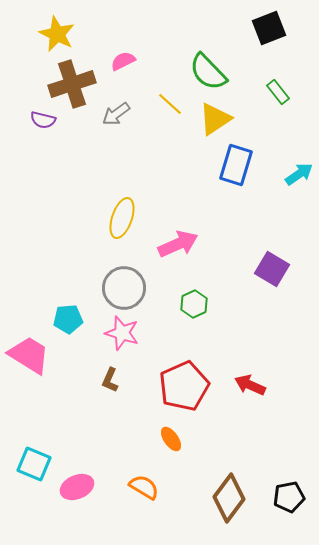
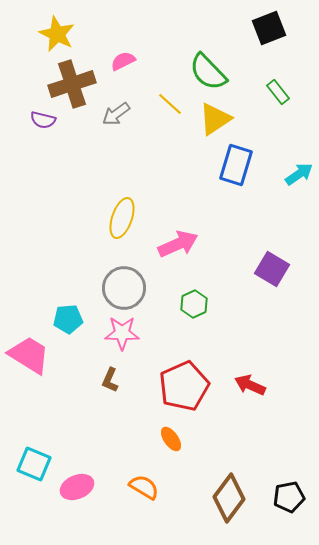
pink star: rotated 16 degrees counterclockwise
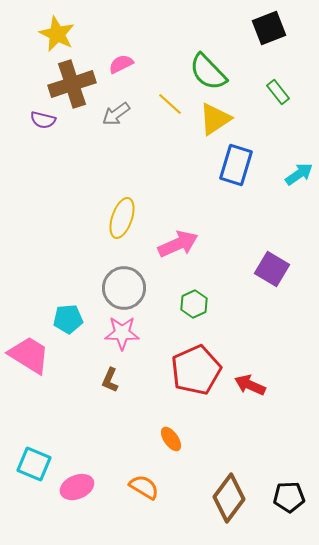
pink semicircle: moved 2 px left, 3 px down
red pentagon: moved 12 px right, 16 px up
black pentagon: rotated 8 degrees clockwise
